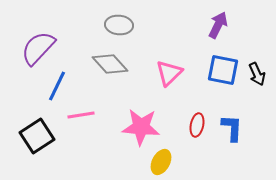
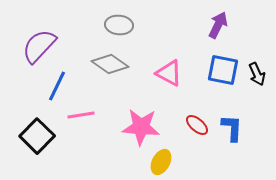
purple semicircle: moved 1 px right, 2 px up
gray diamond: rotated 12 degrees counterclockwise
pink triangle: rotated 48 degrees counterclockwise
red ellipse: rotated 60 degrees counterclockwise
black square: rotated 12 degrees counterclockwise
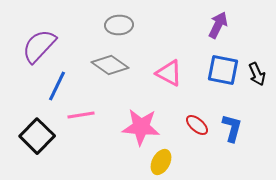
gray ellipse: rotated 8 degrees counterclockwise
gray diamond: moved 1 px down
blue L-shape: rotated 12 degrees clockwise
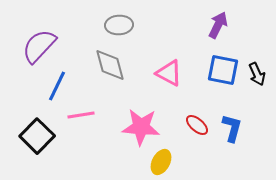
gray diamond: rotated 39 degrees clockwise
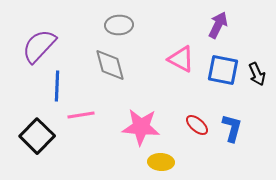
pink triangle: moved 12 px right, 14 px up
blue line: rotated 24 degrees counterclockwise
yellow ellipse: rotated 65 degrees clockwise
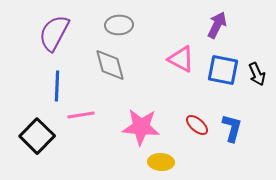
purple arrow: moved 1 px left
purple semicircle: moved 15 px right, 13 px up; rotated 15 degrees counterclockwise
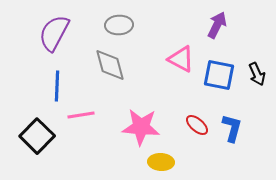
blue square: moved 4 px left, 5 px down
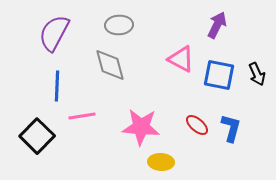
pink line: moved 1 px right, 1 px down
blue L-shape: moved 1 px left
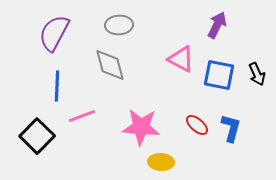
pink line: rotated 12 degrees counterclockwise
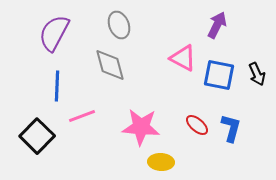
gray ellipse: rotated 72 degrees clockwise
pink triangle: moved 2 px right, 1 px up
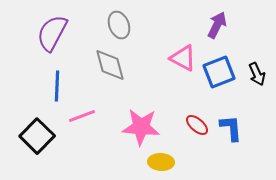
purple semicircle: moved 2 px left
blue square: moved 3 px up; rotated 32 degrees counterclockwise
blue L-shape: rotated 20 degrees counterclockwise
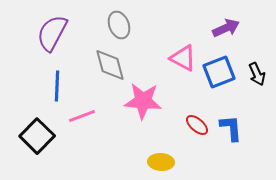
purple arrow: moved 9 px right, 3 px down; rotated 40 degrees clockwise
pink star: moved 2 px right, 26 px up
